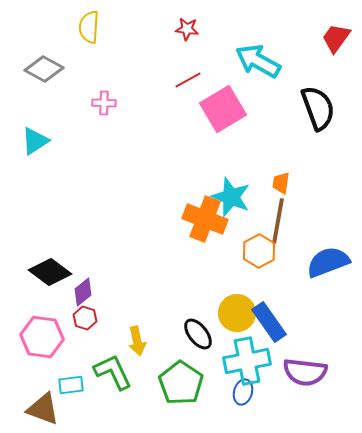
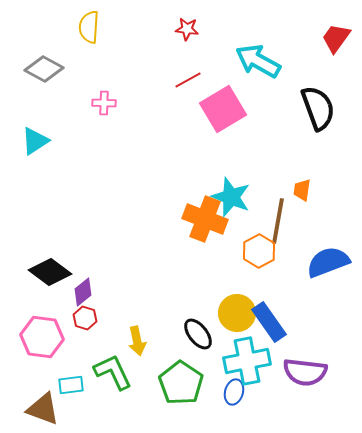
orange trapezoid: moved 21 px right, 7 px down
blue ellipse: moved 9 px left
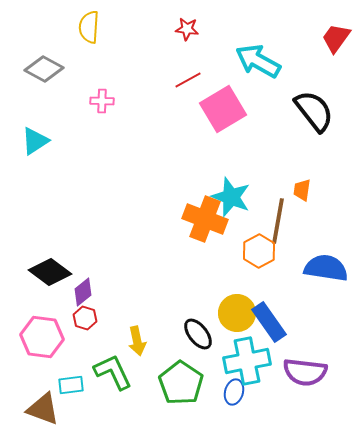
pink cross: moved 2 px left, 2 px up
black semicircle: moved 4 px left, 3 px down; rotated 18 degrees counterclockwise
blue semicircle: moved 2 px left, 6 px down; rotated 30 degrees clockwise
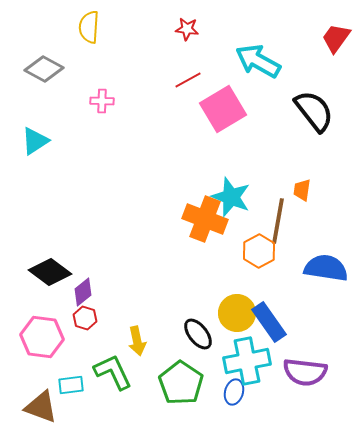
brown triangle: moved 2 px left, 2 px up
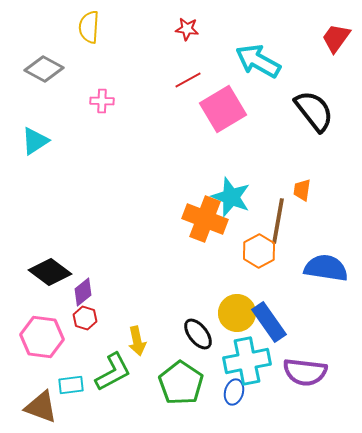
green L-shape: rotated 87 degrees clockwise
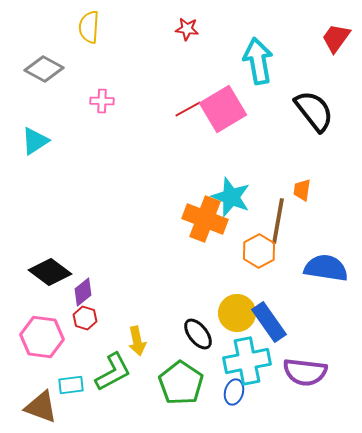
cyan arrow: rotated 51 degrees clockwise
red line: moved 29 px down
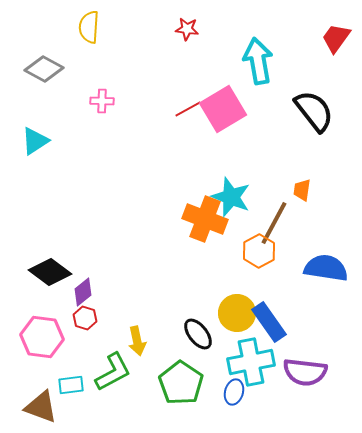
brown line: moved 4 px left, 2 px down; rotated 18 degrees clockwise
cyan cross: moved 4 px right, 1 px down
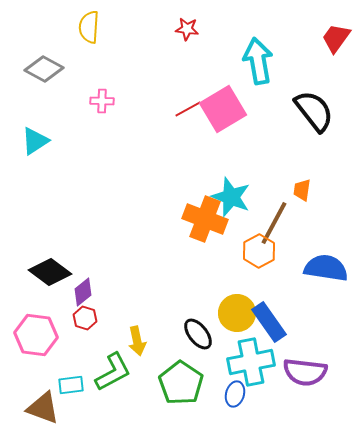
pink hexagon: moved 6 px left, 2 px up
blue ellipse: moved 1 px right, 2 px down
brown triangle: moved 2 px right, 1 px down
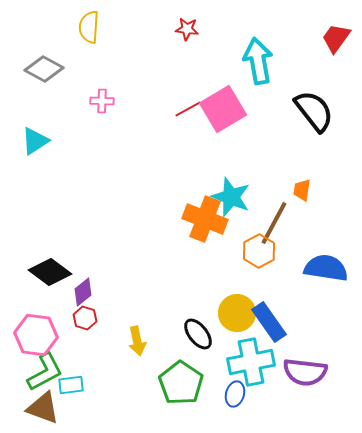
green L-shape: moved 68 px left
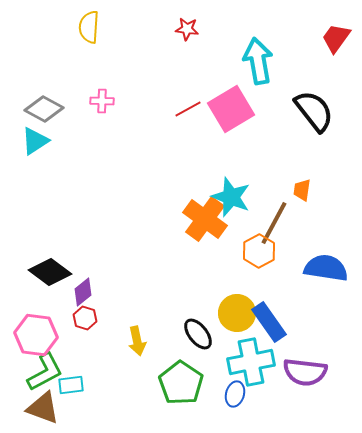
gray diamond: moved 40 px down
pink square: moved 8 px right
orange cross: rotated 15 degrees clockwise
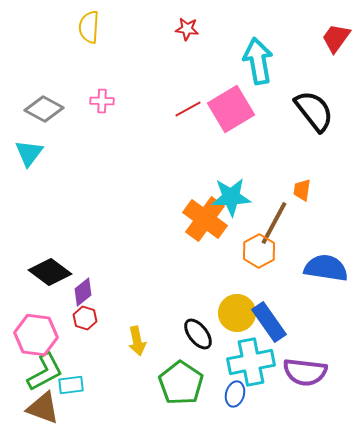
cyan triangle: moved 6 px left, 12 px down; rotated 20 degrees counterclockwise
cyan star: rotated 24 degrees counterclockwise
